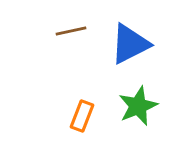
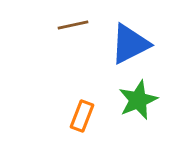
brown line: moved 2 px right, 6 px up
green star: moved 6 px up
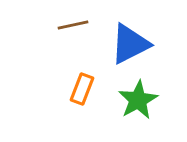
green star: rotated 6 degrees counterclockwise
orange rectangle: moved 27 px up
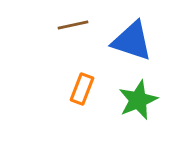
blue triangle: moved 2 px right, 3 px up; rotated 45 degrees clockwise
green star: rotated 6 degrees clockwise
